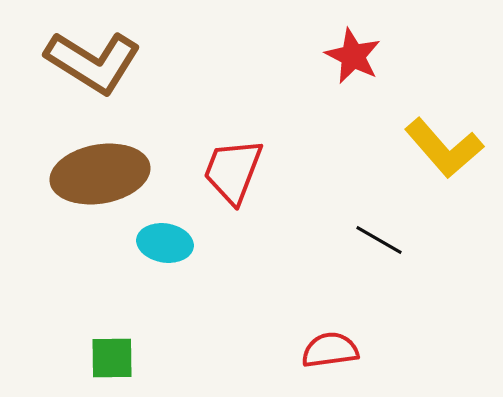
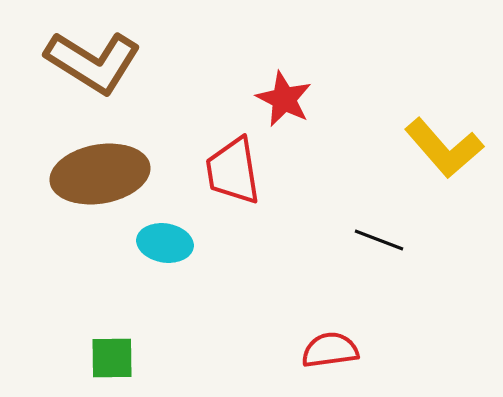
red star: moved 69 px left, 43 px down
red trapezoid: rotated 30 degrees counterclockwise
black line: rotated 9 degrees counterclockwise
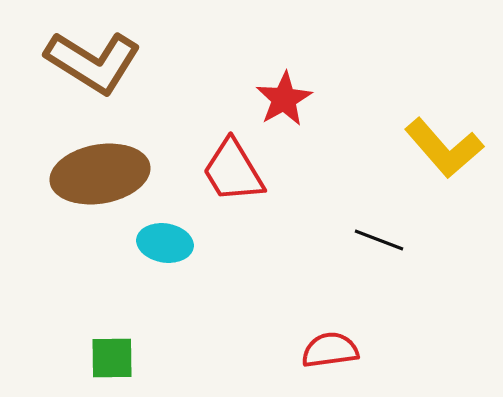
red star: rotated 16 degrees clockwise
red trapezoid: rotated 22 degrees counterclockwise
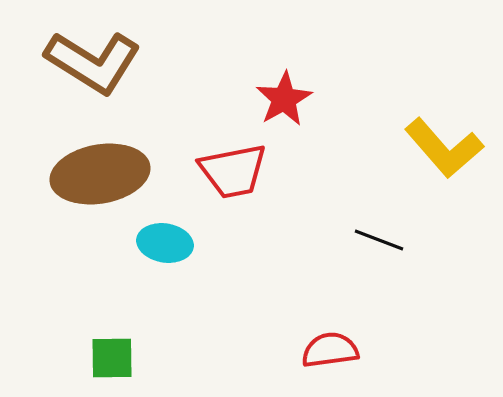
red trapezoid: rotated 70 degrees counterclockwise
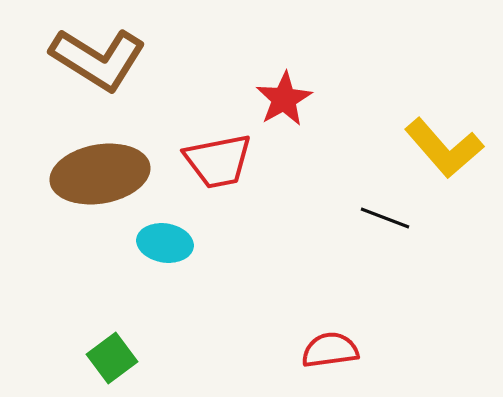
brown L-shape: moved 5 px right, 3 px up
red trapezoid: moved 15 px left, 10 px up
black line: moved 6 px right, 22 px up
green square: rotated 36 degrees counterclockwise
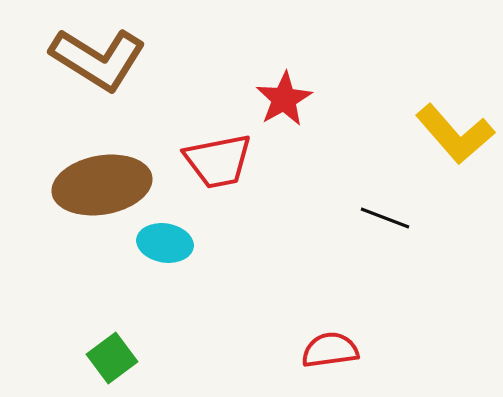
yellow L-shape: moved 11 px right, 14 px up
brown ellipse: moved 2 px right, 11 px down
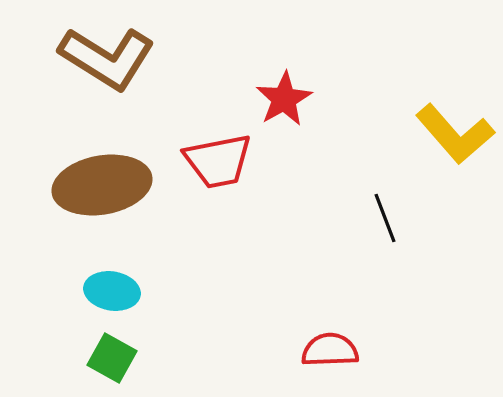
brown L-shape: moved 9 px right, 1 px up
black line: rotated 48 degrees clockwise
cyan ellipse: moved 53 px left, 48 px down
red semicircle: rotated 6 degrees clockwise
green square: rotated 24 degrees counterclockwise
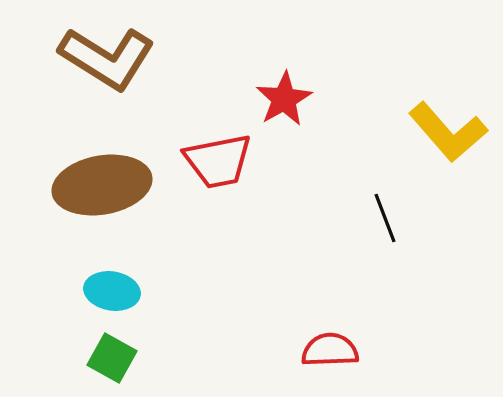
yellow L-shape: moved 7 px left, 2 px up
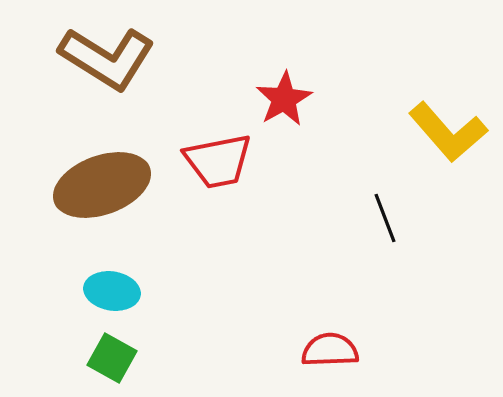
brown ellipse: rotated 10 degrees counterclockwise
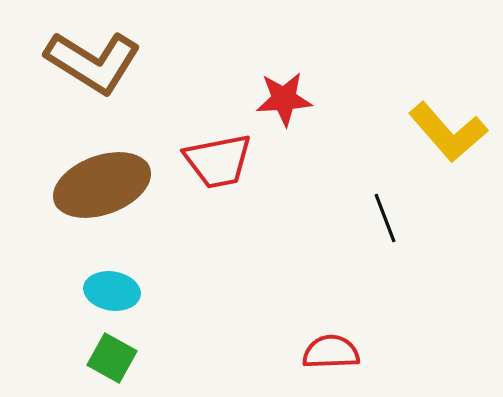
brown L-shape: moved 14 px left, 4 px down
red star: rotated 26 degrees clockwise
red semicircle: moved 1 px right, 2 px down
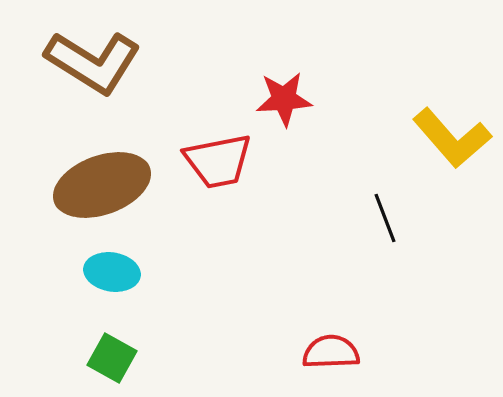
yellow L-shape: moved 4 px right, 6 px down
cyan ellipse: moved 19 px up
